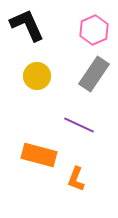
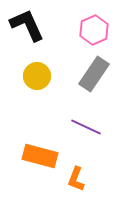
purple line: moved 7 px right, 2 px down
orange rectangle: moved 1 px right, 1 px down
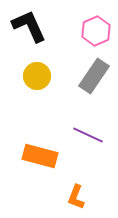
black L-shape: moved 2 px right, 1 px down
pink hexagon: moved 2 px right, 1 px down
gray rectangle: moved 2 px down
purple line: moved 2 px right, 8 px down
orange L-shape: moved 18 px down
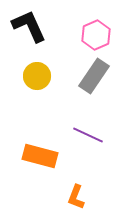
pink hexagon: moved 4 px down
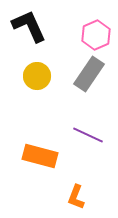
gray rectangle: moved 5 px left, 2 px up
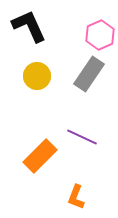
pink hexagon: moved 4 px right
purple line: moved 6 px left, 2 px down
orange rectangle: rotated 60 degrees counterclockwise
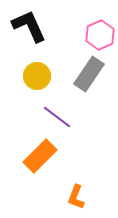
purple line: moved 25 px left, 20 px up; rotated 12 degrees clockwise
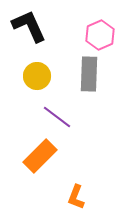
gray rectangle: rotated 32 degrees counterclockwise
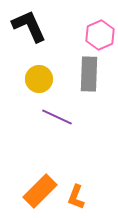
yellow circle: moved 2 px right, 3 px down
purple line: rotated 12 degrees counterclockwise
orange rectangle: moved 35 px down
